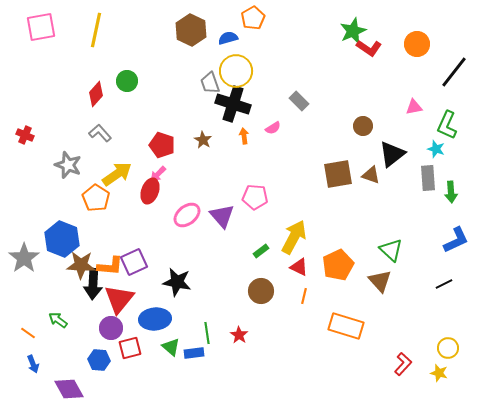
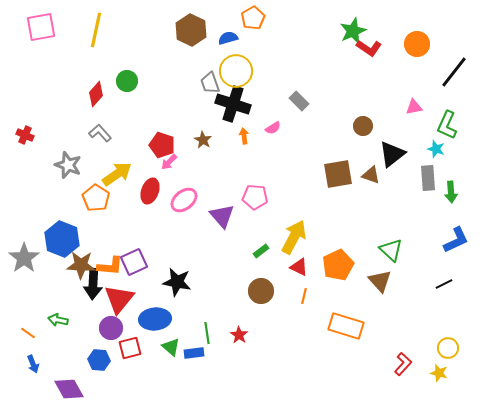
pink arrow at (158, 174): moved 11 px right, 12 px up
pink ellipse at (187, 215): moved 3 px left, 15 px up
green arrow at (58, 320): rotated 24 degrees counterclockwise
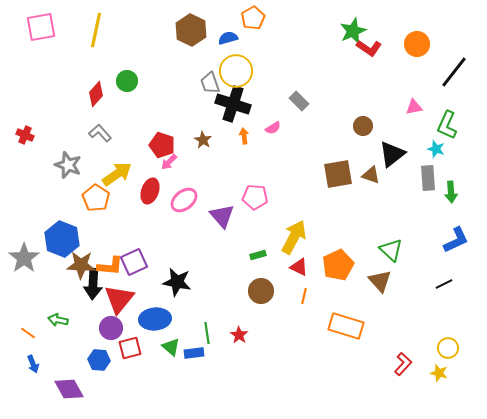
green rectangle at (261, 251): moved 3 px left, 4 px down; rotated 21 degrees clockwise
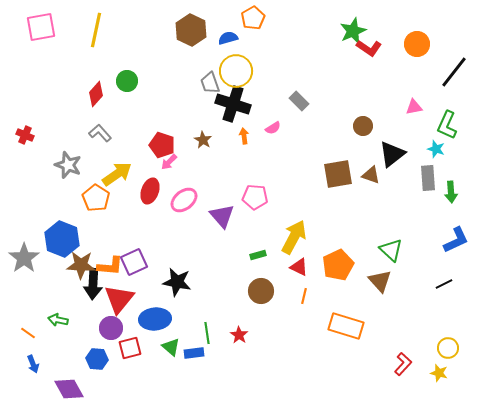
blue hexagon at (99, 360): moved 2 px left, 1 px up
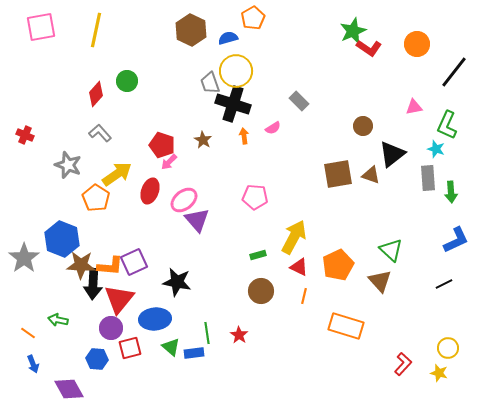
purple triangle at (222, 216): moved 25 px left, 4 px down
